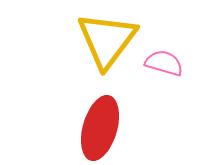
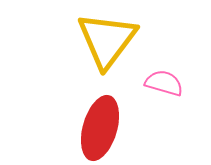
pink semicircle: moved 20 px down
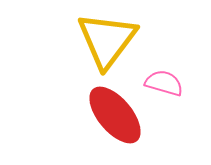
red ellipse: moved 15 px right, 13 px up; rotated 56 degrees counterclockwise
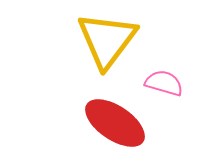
red ellipse: moved 8 px down; rotated 16 degrees counterclockwise
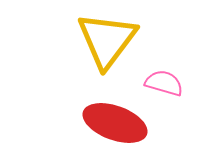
red ellipse: rotated 14 degrees counterclockwise
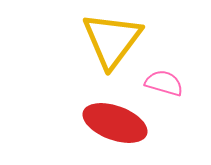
yellow triangle: moved 5 px right
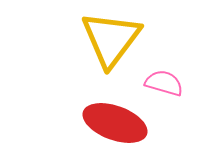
yellow triangle: moved 1 px left, 1 px up
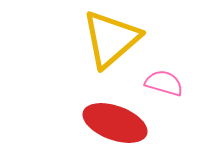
yellow triangle: rotated 12 degrees clockwise
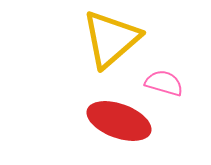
red ellipse: moved 4 px right, 2 px up
